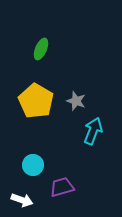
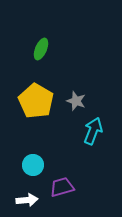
white arrow: moved 5 px right; rotated 25 degrees counterclockwise
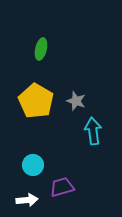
green ellipse: rotated 10 degrees counterclockwise
cyan arrow: rotated 28 degrees counterclockwise
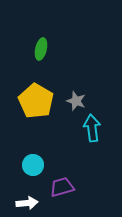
cyan arrow: moved 1 px left, 3 px up
white arrow: moved 3 px down
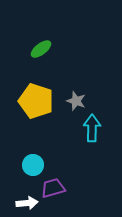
green ellipse: rotated 40 degrees clockwise
yellow pentagon: rotated 12 degrees counterclockwise
cyan arrow: rotated 8 degrees clockwise
purple trapezoid: moved 9 px left, 1 px down
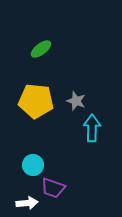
yellow pentagon: rotated 12 degrees counterclockwise
purple trapezoid: rotated 145 degrees counterclockwise
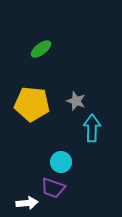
yellow pentagon: moved 4 px left, 3 px down
cyan circle: moved 28 px right, 3 px up
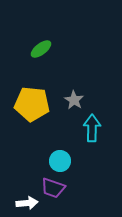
gray star: moved 2 px left, 1 px up; rotated 12 degrees clockwise
cyan circle: moved 1 px left, 1 px up
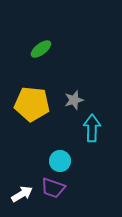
gray star: rotated 24 degrees clockwise
white arrow: moved 5 px left, 9 px up; rotated 25 degrees counterclockwise
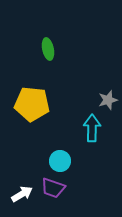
green ellipse: moved 7 px right; rotated 65 degrees counterclockwise
gray star: moved 34 px right
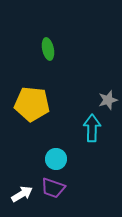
cyan circle: moved 4 px left, 2 px up
